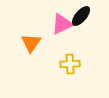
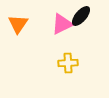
orange triangle: moved 13 px left, 19 px up
yellow cross: moved 2 px left, 1 px up
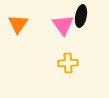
black ellipse: rotated 30 degrees counterclockwise
pink triangle: moved 1 px right, 1 px down; rotated 40 degrees counterclockwise
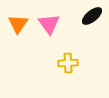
black ellipse: moved 11 px right; rotated 40 degrees clockwise
pink triangle: moved 14 px left, 1 px up
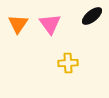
pink triangle: moved 1 px right
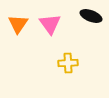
black ellipse: moved 1 px left; rotated 60 degrees clockwise
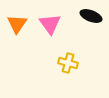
orange triangle: moved 1 px left
yellow cross: rotated 18 degrees clockwise
